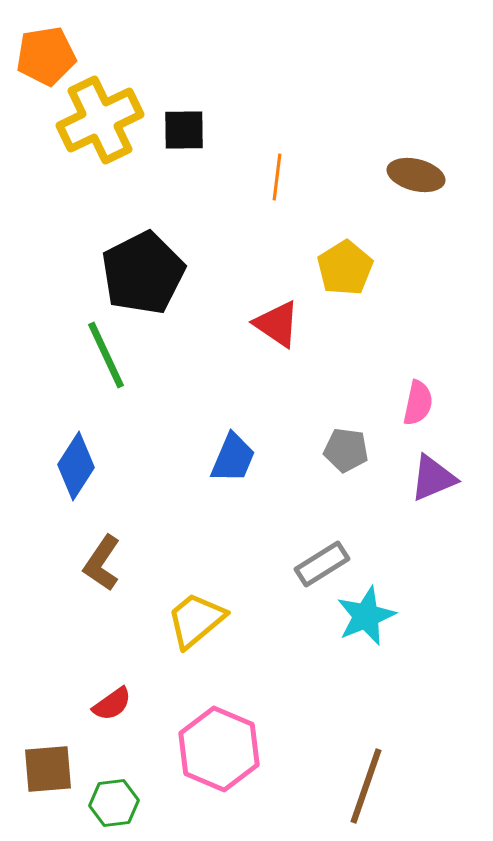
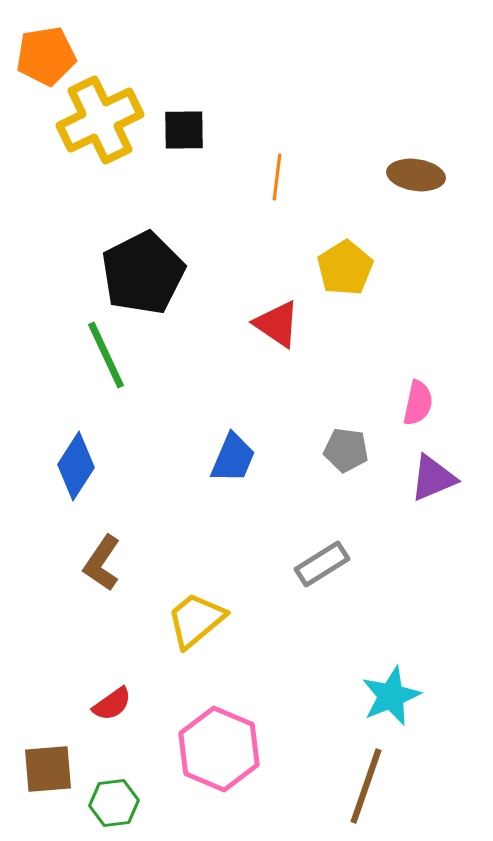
brown ellipse: rotated 6 degrees counterclockwise
cyan star: moved 25 px right, 80 px down
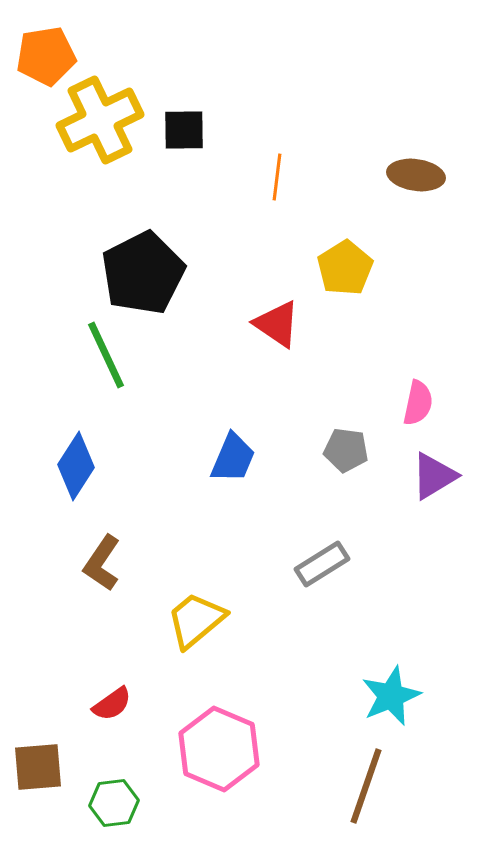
purple triangle: moved 1 px right, 2 px up; rotated 8 degrees counterclockwise
brown square: moved 10 px left, 2 px up
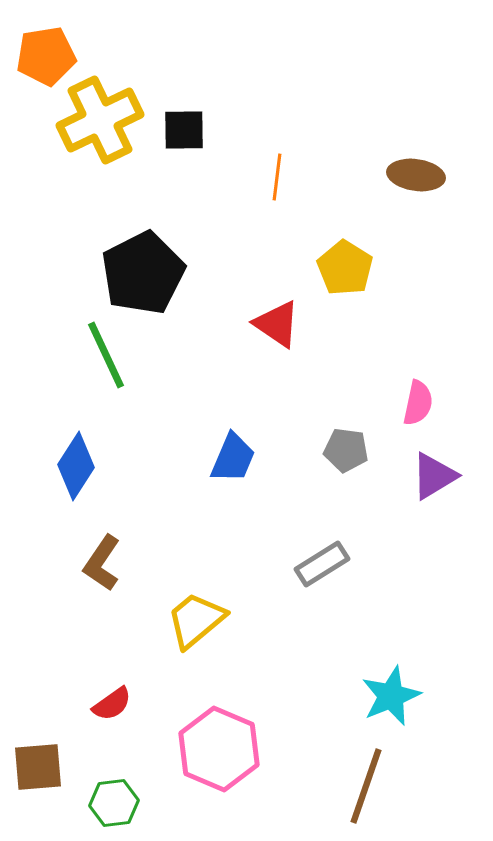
yellow pentagon: rotated 8 degrees counterclockwise
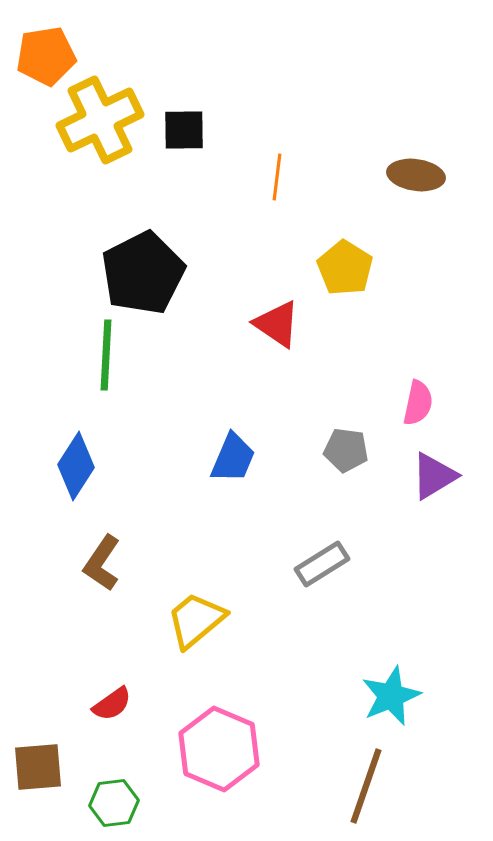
green line: rotated 28 degrees clockwise
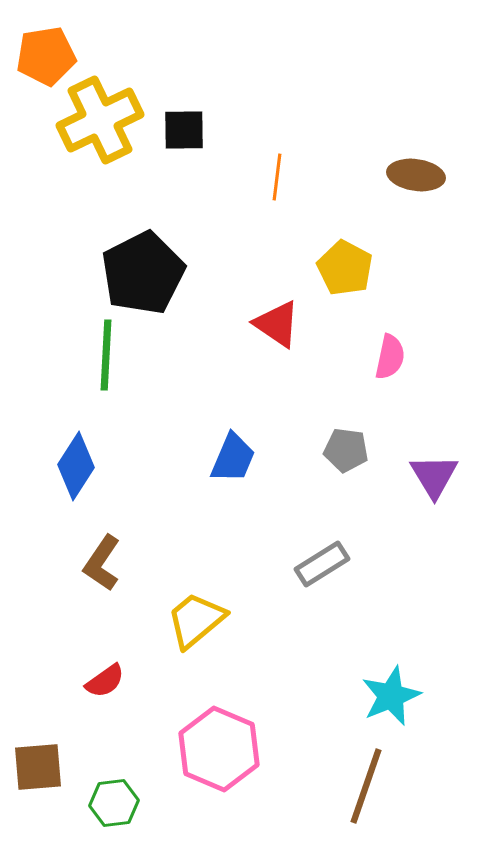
yellow pentagon: rotated 4 degrees counterclockwise
pink semicircle: moved 28 px left, 46 px up
purple triangle: rotated 30 degrees counterclockwise
red semicircle: moved 7 px left, 23 px up
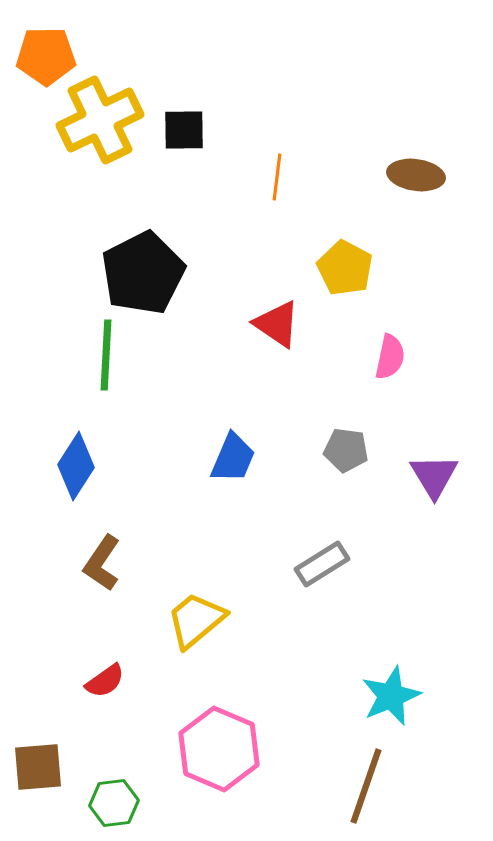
orange pentagon: rotated 8 degrees clockwise
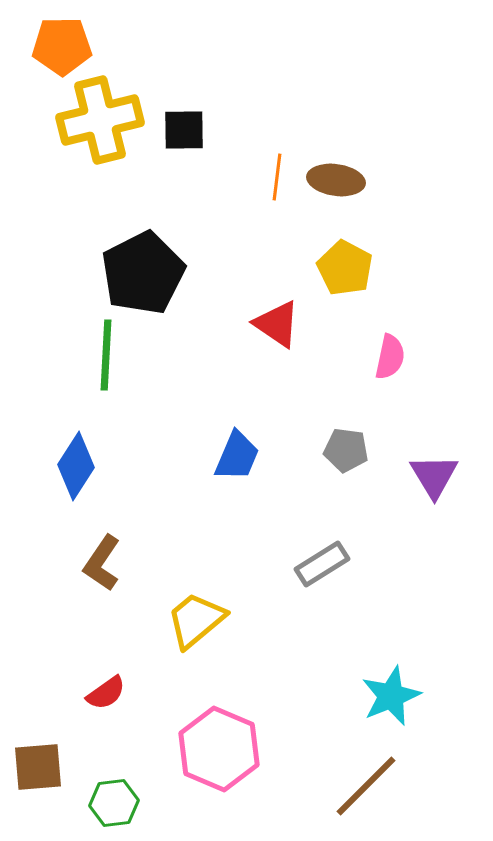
orange pentagon: moved 16 px right, 10 px up
yellow cross: rotated 12 degrees clockwise
brown ellipse: moved 80 px left, 5 px down
blue trapezoid: moved 4 px right, 2 px up
red semicircle: moved 1 px right, 12 px down
brown line: rotated 26 degrees clockwise
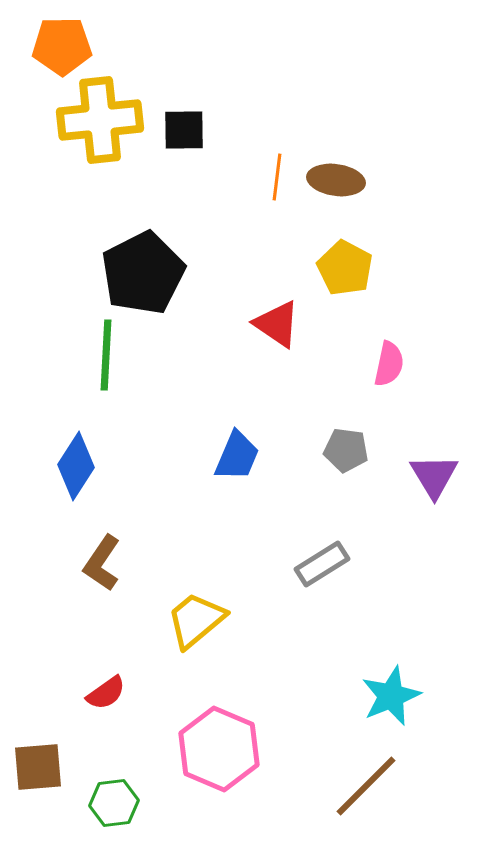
yellow cross: rotated 8 degrees clockwise
pink semicircle: moved 1 px left, 7 px down
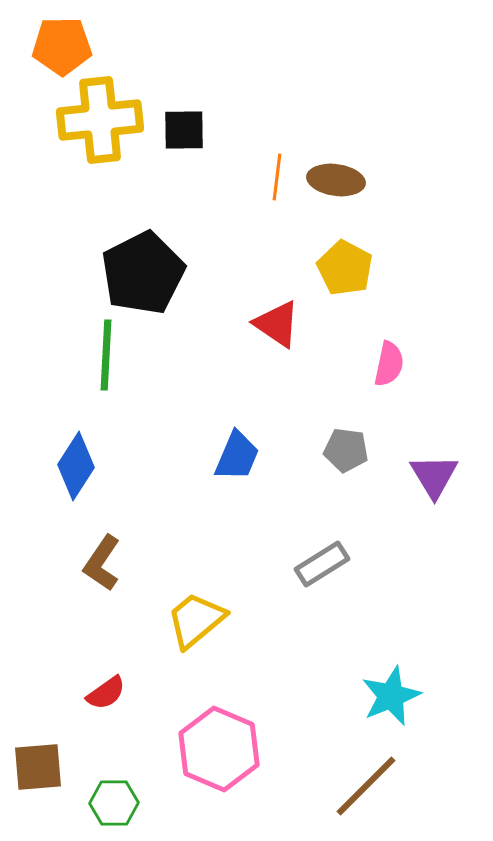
green hexagon: rotated 6 degrees clockwise
